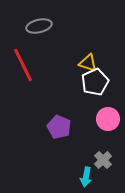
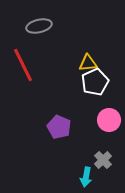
yellow triangle: rotated 24 degrees counterclockwise
pink circle: moved 1 px right, 1 px down
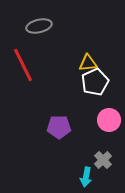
purple pentagon: rotated 25 degrees counterclockwise
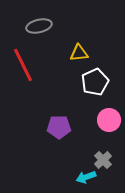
yellow triangle: moved 9 px left, 10 px up
cyan arrow: rotated 60 degrees clockwise
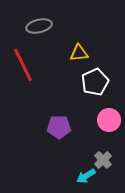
cyan arrow: moved 1 px up; rotated 12 degrees counterclockwise
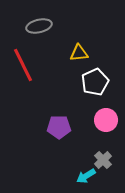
pink circle: moved 3 px left
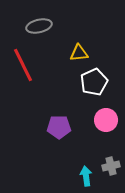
white pentagon: moved 1 px left
gray cross: moved 8 px right, 6 px down; rotated 30 degrees clockwise
cyan arrow: rotated 114 degrees clockwise
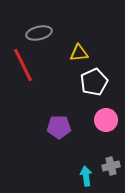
gray ellipse: moved 7 px down
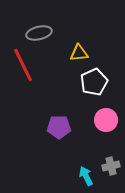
cyan arrow: rotated 18 degrees counterclockwise
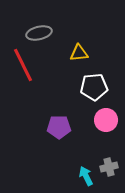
white pentagon: moved 5 px down; rotated 20 degrees clockwise
gray cross: moved 2 px left, 1 px down
